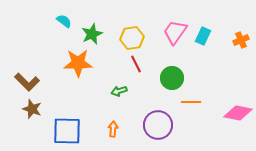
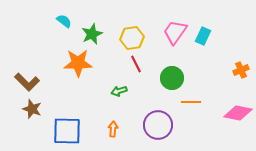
orange cross: moved 30 px down
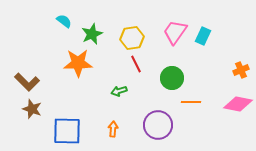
pink diamond: moved 9 px up
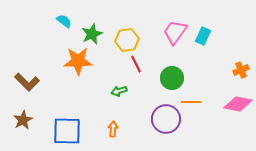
yellow hexagon: moved 5 px left, 2 px down
orange star: moved 2 px up
brown star: moved 9 px left, 11 px down; rotated 24 degrees clockwise
purple circle: moved 8 px right, 6 px up
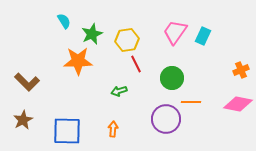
cyan semicircle: rotated 21 degrees clockwise
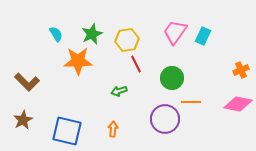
cyan semicircle: moved 8 px left, 13 px down
purple circle: moved 1 px left
blue square: rotated 12 degrees clockwise
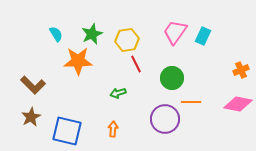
brown L-shape: moved 6 px right, 3 px down
green arrow: moved 1 px left, 2 px down
brown star: moved 8 px right, 3 px up
